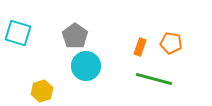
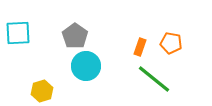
cyan square: rotated 20 degrees counterclockwise
green line: rotated 24 degrees clockwise
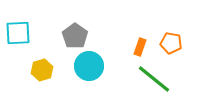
cyan circle: moved 3 px right
yellow hexagon: moved 21 px up
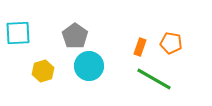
yellow hexagon: moved 1 px right, 1 px down
green line: rotated 9 degrees counterclockwise
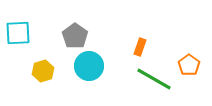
orange pentagon: moved 18 px right, 22 px down; rotated 25 degrees clockwise
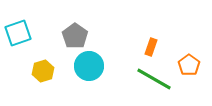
cyan square: rotated 16 degrees counterclockwise
orange rectangle: moved 11 px right
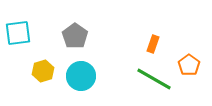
cyan square: rotated 12 degrees clockwise
orange rectangle: moved 2 px right, 3 px up
cyan circle: moved 8 px left, 10 px down
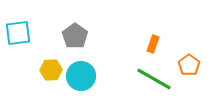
yellow hexagon: moved 8 px right, 1 px up; rotated 15 degrees clockwise
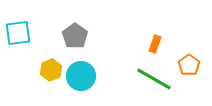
orange rectangle: moved 2 px right
yellow hexagon: rotated 20 degrees counterclockwise
